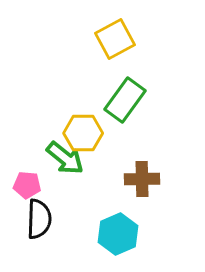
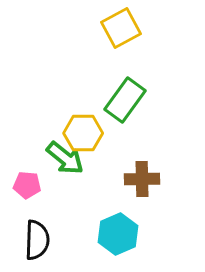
yellow square: moved 6 px right, 11 px up
black semicircle: moved 2 px left, 21 px down
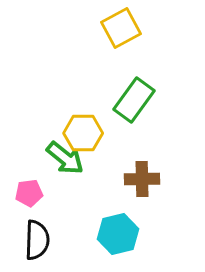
green rectangle: moved 9 px right
pink pentagon: moved 2 px right, 8 px down; rotated 12 degrees counterclockwise
cyan hexagon: rotated 9 degrees clockwise
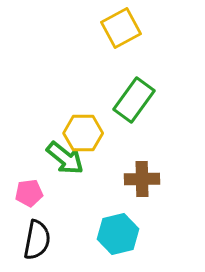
black semicircle: rotated 9 degrees clockwise
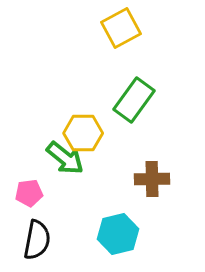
brown cross: moved 10 px right
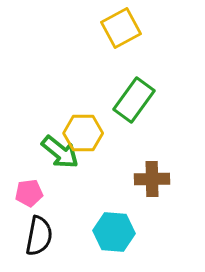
green arrow: moved 5 px left, 6 px up
cyan hexagon: moved 4 px left, 2 px up; rotated 18 degrees clockwise
black semicircle: moved 2 px right, 4 px up
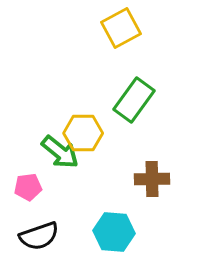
pink pentagon: moved 1 px left, 6 px up
black semicircle: rotated 60 degrees clockwise
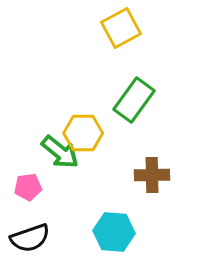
brown cross: moved 4 px up
black semicircle: moved 9 px left, 2 px down
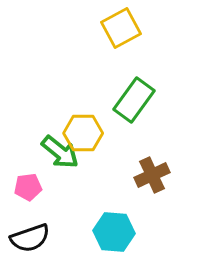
brown cross: rotated 24 degrees counterclockwise
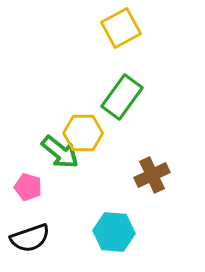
green rectangle: moved 12 px left, 3 px up
pink pentagon: rotated 24 degrees clockwise
